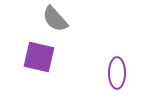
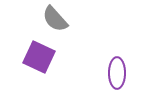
purple square: rotated 12 degrees clockwise
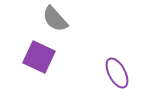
purple ellipse: rotated 28 degrees counterclockwise
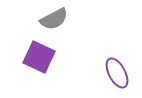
gray semicircle: moved 1 px left; rotated 76 degrees counterclockwise
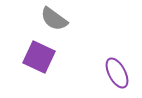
gray semicircle: rotated 64 degrees clockwise
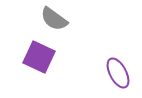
purple ellipse: moved 1 px right
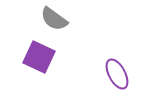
purple ellipse: moved 1 px left, 1 px down
